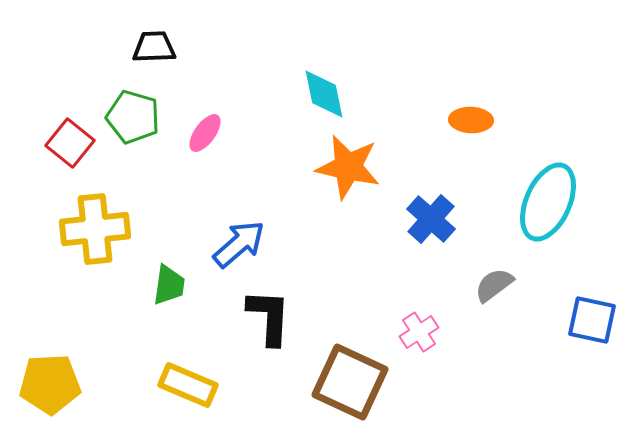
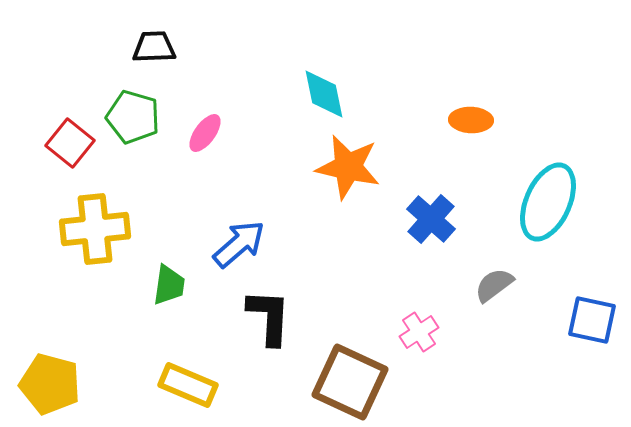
yellow pentagon: rotated 18 degrees clockwise
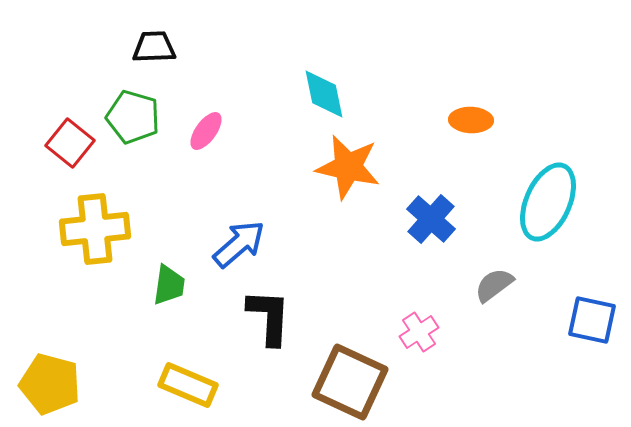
pink ellipse: moved 1 px right, 2 px up
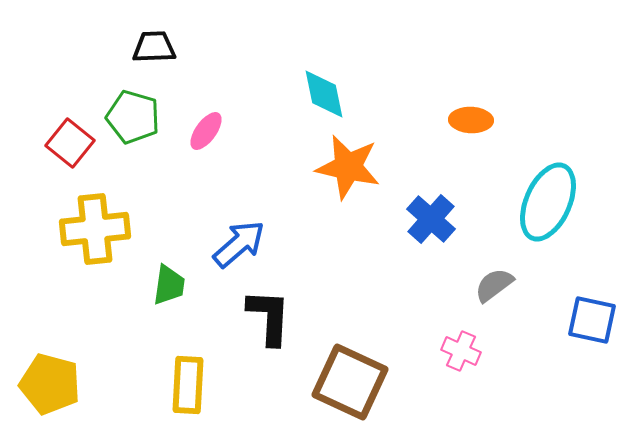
pink cross: moved 42 px right, 19 px down; rotated 33 degrees counterclockwise
yellow rectangle: rotated 70 degrees clockwise
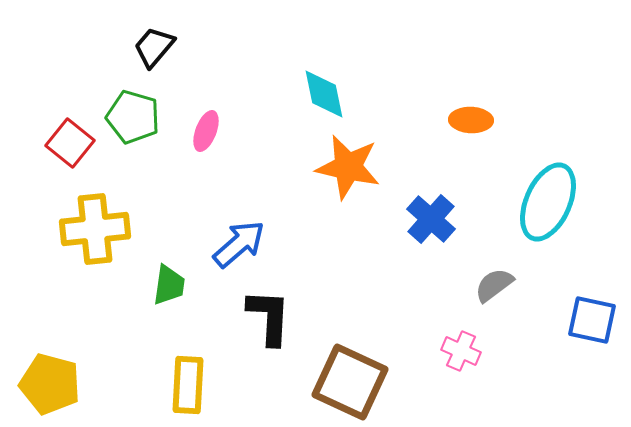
black trapezoid: rotated 48 degrees counterclockwise
pink ellipse: rotated 15 degrees counterclockwise
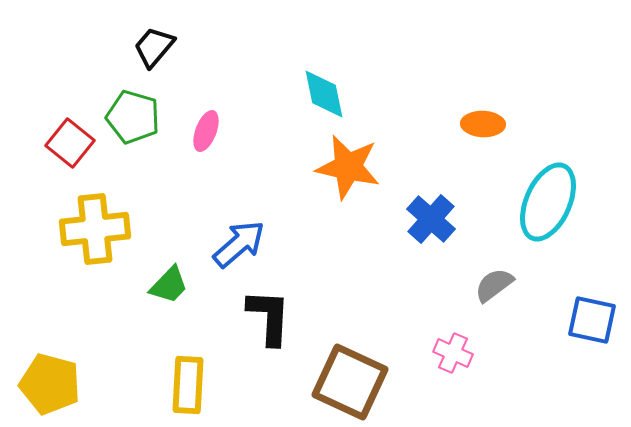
orange ellipse: moved 12 px right, 4 px down
green trapezoid: rotated 36 degrees clockwise
pink cross: moved 8 px left, 2 px down
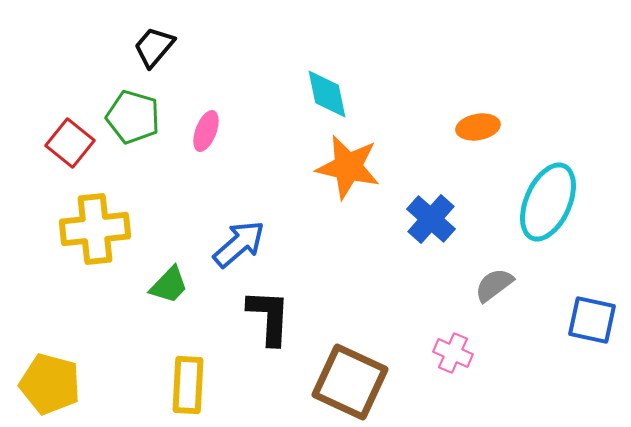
cyan diamond: moved 3 px right
orange ellipse: moved 5 px left, 3 px down; rotated 12 degrees counterclockwise
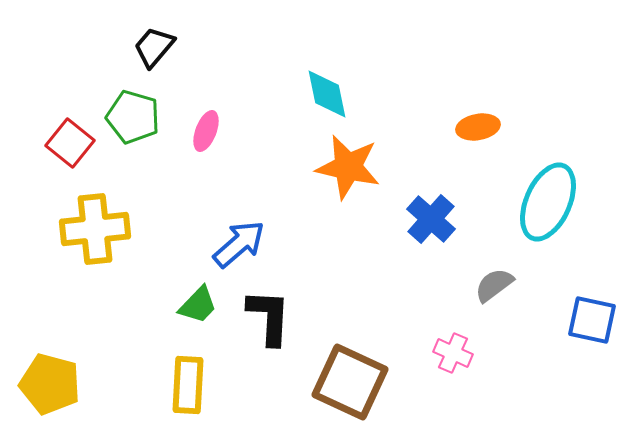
green trapezoid: moved 29 px right, 20 px down
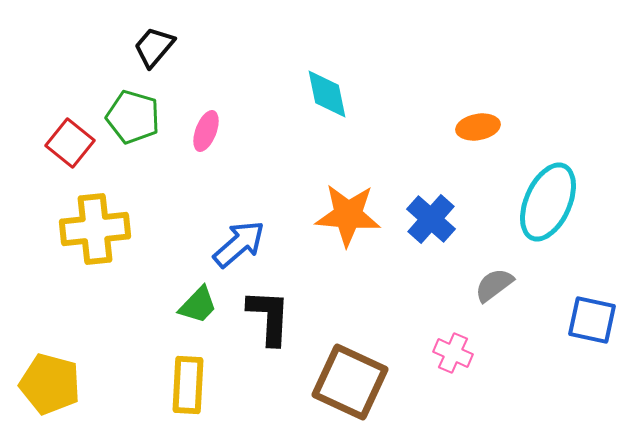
orange star: moved 48 px down; rotated 8 degrees counterclockwise
